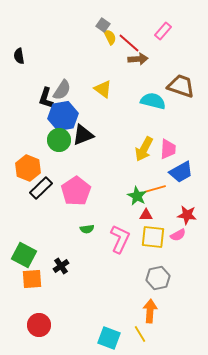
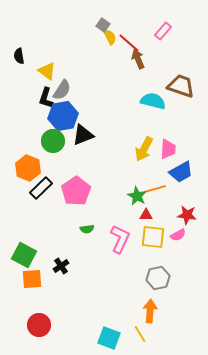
brown arrow: rotated 108 degrees counterclockwise
yellow triangle: moved 56 px left, 18 px up
green circle: moved 6 px left, 1 px down
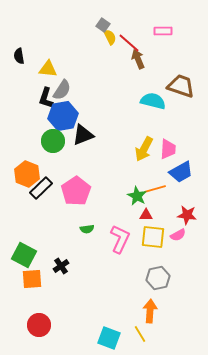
pink rectangle: rotated 48 degrees clockwise
yellow triangle: moved 1 px right, 2 px up; rotated 30 degrees counterclockwise
orange hexagon: moved 1 px left, 6 px down
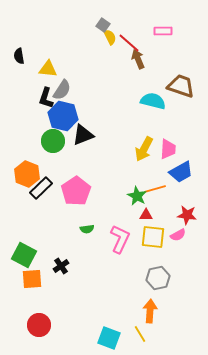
blue hexagon: rotated 24 degrees clockwise
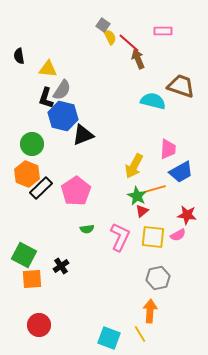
green circle: moved 21 px left, 3 px down
yellow arrow: moved 10 px left, 17 px down
red triangle: moved 4 px left, 4 px up; rotated 40 degrees counterclockwise
pink L-shape: moved 2 px up
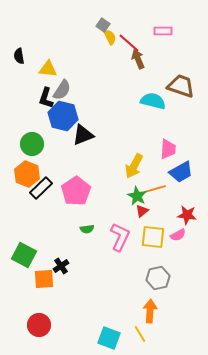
orange square: moved 12 px right
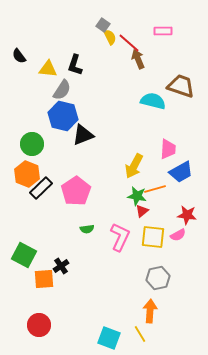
black semicircle: rotated 28 degrees counterclockwise
black L-shape: moved 29 px right, 33 px up
green star: rotated 18 degrees counterclockwise
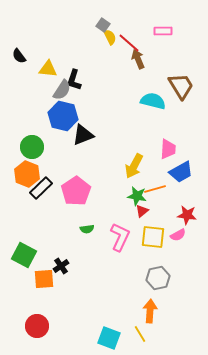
black L-shape: moved 1 px left, 15 px down
brown trapezoid: rotated 40 degrees clockwise
green circle: moved 3 px down
red circle: moved 2 px left, 1 px down
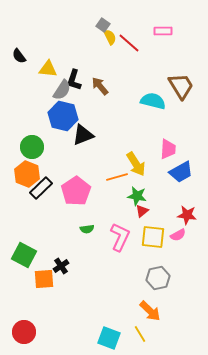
brown arrow: moved 38 px left, 27 px down; rotated 18 degrees counterclockwise
yellow arrow: moved 2 px right, 2 px up; rotated 60 degrees counterclockwise
orange line: moved 38 px left, 12 px up
orange arrow: rotated 130 degrees clockwise
red circle: moved 13 px left, 6 px down
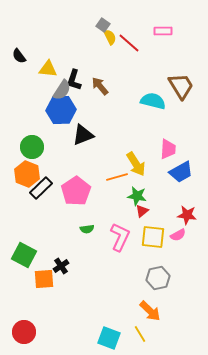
blue hexagon: moved 2 px left, 6 px up; rotated 16 degrees counterclockwise
